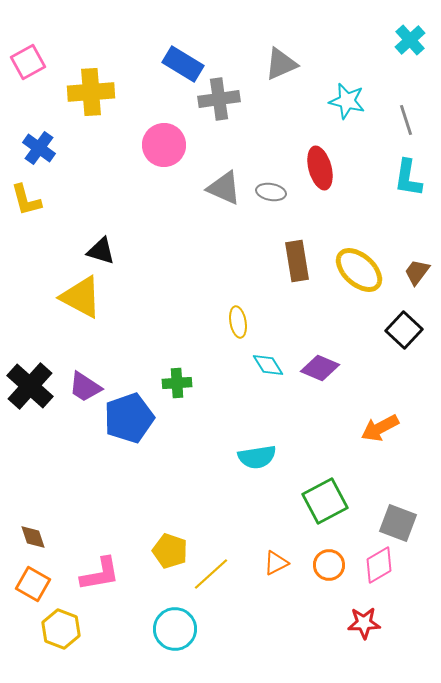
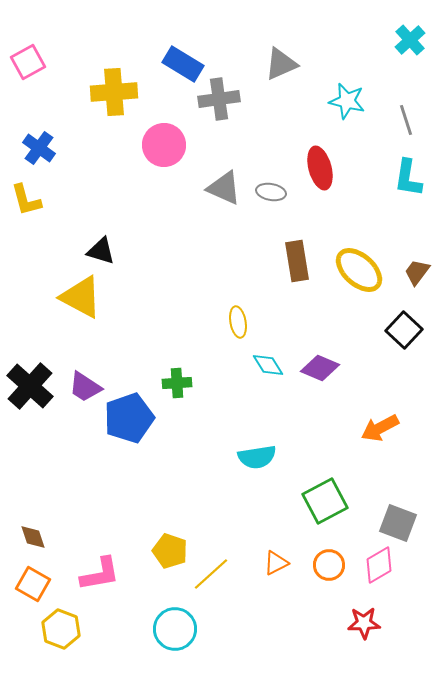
yellow cross at (91, 92): moved 23 px right
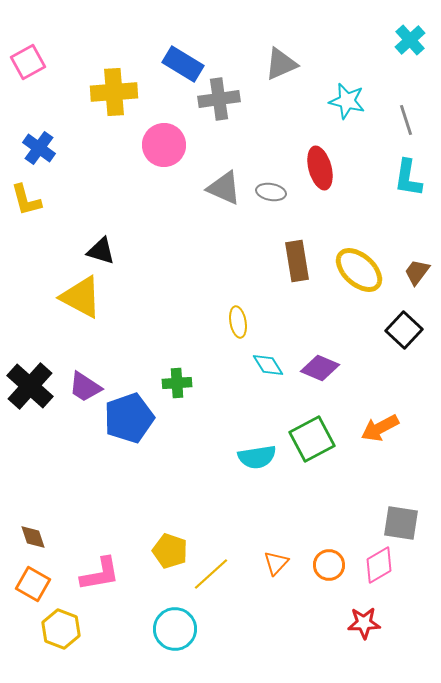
green square at (325, 501): moved 13 px left, 62 px up
gray square at (398, 523): moved 3 px right; rotated 12 degrees counterclockwise
orange triangle at (276, 563): rotated 20 degrees counterclockwise
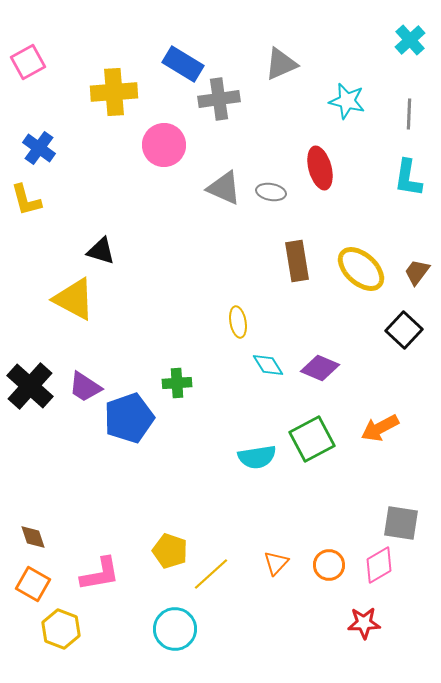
gray line at (406, 120): moved 3 px right, 6 px up; rotated 20 degrees clockwise
yellow ellipse at (359, 270): moved 2 px right, 1 px up
yellow triangle at (81, 297): moved 7 px left, 2 px down
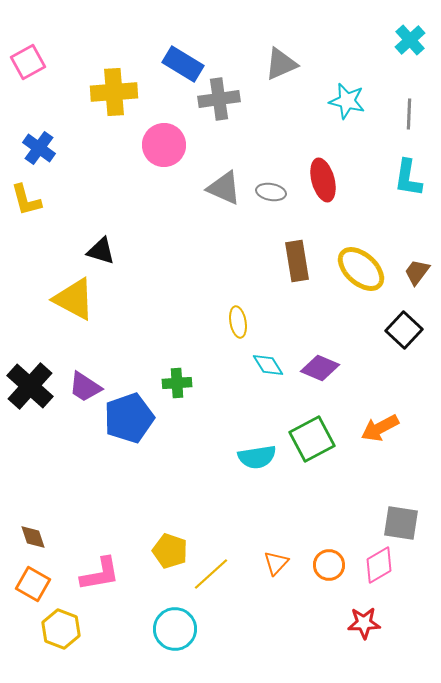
red ellipse at (320, 168): moved 3 px right, 12 px down
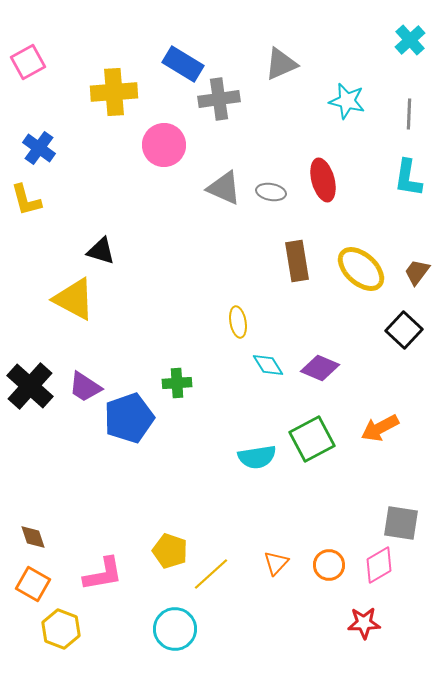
pink L-shape at (100, 574): moved 3 px right
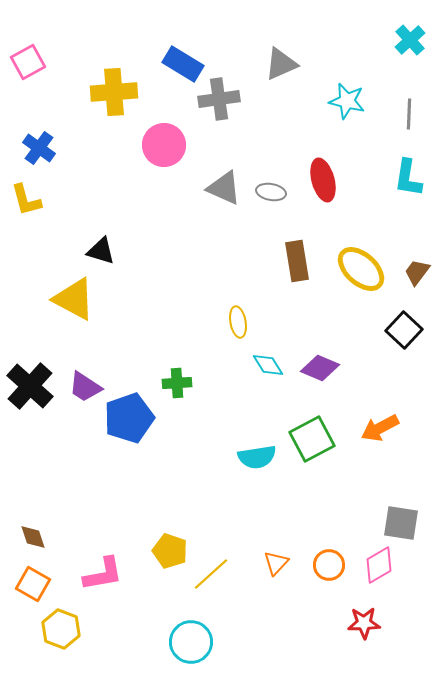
cyan circle at (175, 629): moved 16 px right, 13 px down
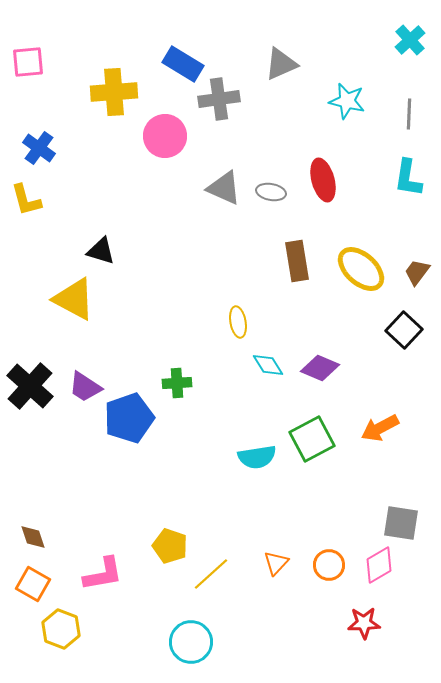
pink square at (28, 62): rotated 24 degrees clockwise
pink circle at (164, 145): moved 1 px right, 9 px up
yellow pentagon at (170, 551): moved 5 px up
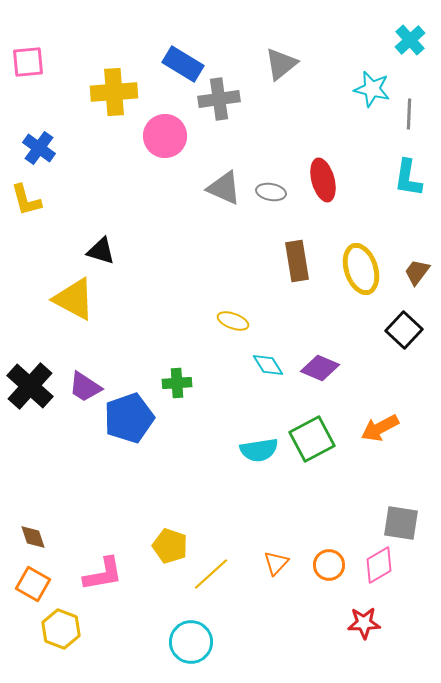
gray triangle at (281, 64): rotated 15 degrees counterclockwise
cyan star at (347, 101): moved 25 px right, 12 px up
yellow ellipse at (361, 269): rotated 30 degrees clockwise
yellow ellipse at (238, 322): moved 5 px left, 1 px up; rotated 60 degrees counterclockwise
cyan semicircle at (257, 457): moved 2 px right, 7 px up
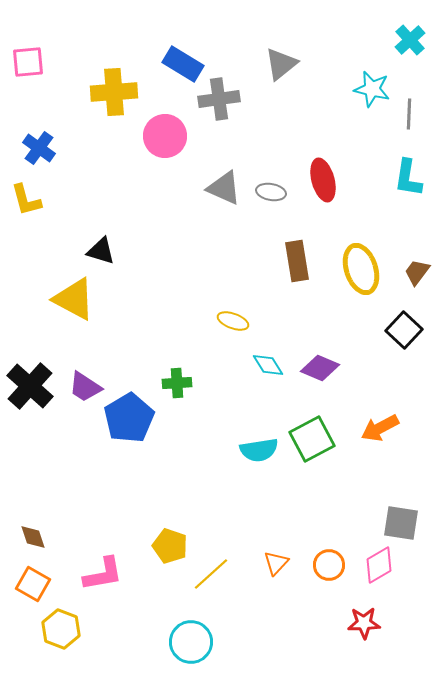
blue pentagon at (129, 418): rotated 12 degrees counterclockwise
